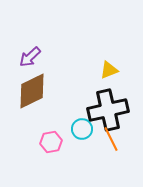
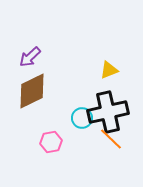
black cross: moved 2 px down
cyan circle: moved 11 px up
orange line: rotated 20 degrees counterclockwise
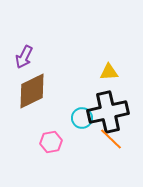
purple arrow: moved 6 px left; rotated 20 degrees counterclockwise
yellow triangle: moved 2 px down; rotated 18 degrees clockwise
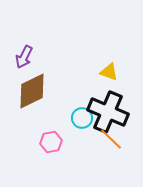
yellow triangle: rotated 24 degrees clockwise
black cross: rotated 36 degrees clockwise
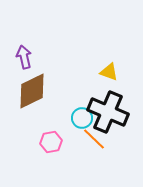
purple arrow: rotated 140 degrees clockwise
orange line: moved 17 px left
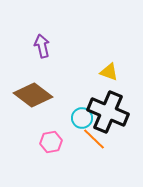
purple arrow: moved 18 px right, 11 px up
brown diamond: moved 1 px right, 4 px down; rotated 63 degrees clockwise
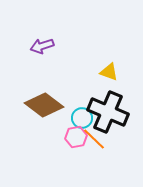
purple arrow: rotated 95 degrees counterclockwise
brown diamond: moved 11 px right, 10 px down
pink hexagon: moved 25 px right, 5 px up
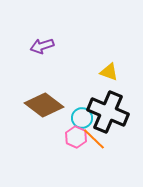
pink hexagon: rotated 25 degrees counterclockwise
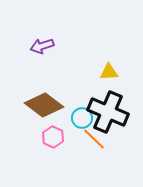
yellow triangle: rotated 24 degrees counterclockwise
pink hexagon: moved 23 px left
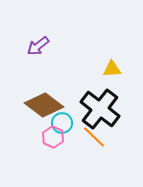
purple arrow: moved 4 px left; rotated 20 degrees counterclockwise
yellow triangle: moved 3 px right, 3 px up
black cross: moved 8 px left, 3 px up; rotated 15 degrees clockwise
cyan circle: moved 20 px left, 5 px down
orange line: moved 2 px up
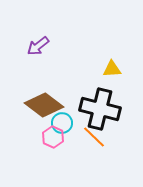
black cross: rotated 24 degrees counterclockwise
